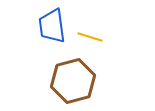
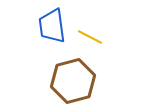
yellow line: rotated 10 degrees clockwise
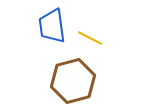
yellow line: moved 1 px down
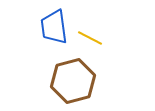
blue trapezoid: moved 2 px right, 1 px down
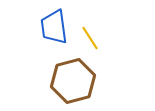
yellow line: rotated 30 degrees clockwise
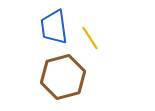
brown hexagon: moved 10 px left, 4 px up
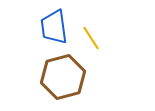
yellow line: moved 1 px right
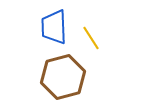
blue trapezoid: rotated 6 degrees clockwise
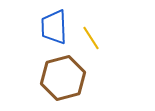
brown hexagon: moved 1 px down
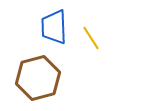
brown hexagon: moved 25 px left
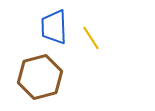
brown hexagon: moved 2 px right, 1 px up
